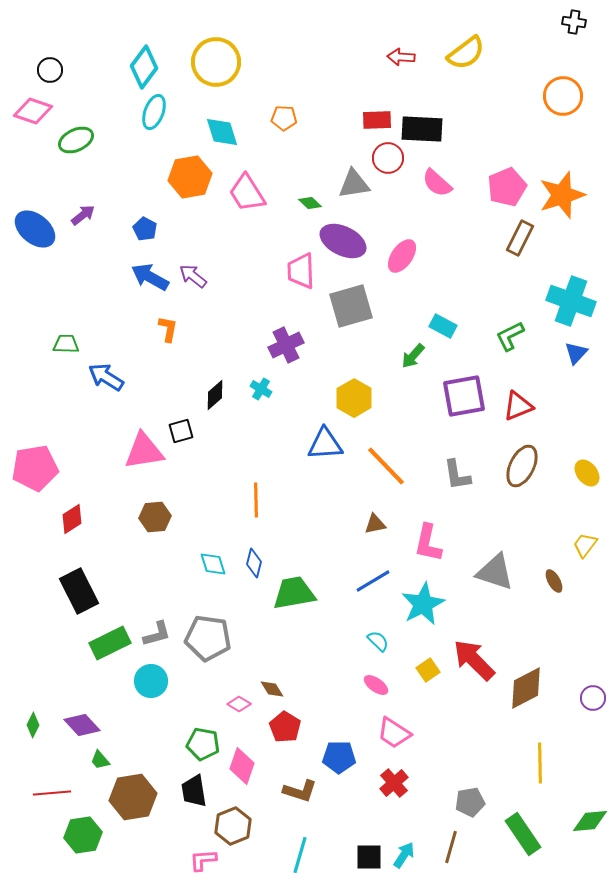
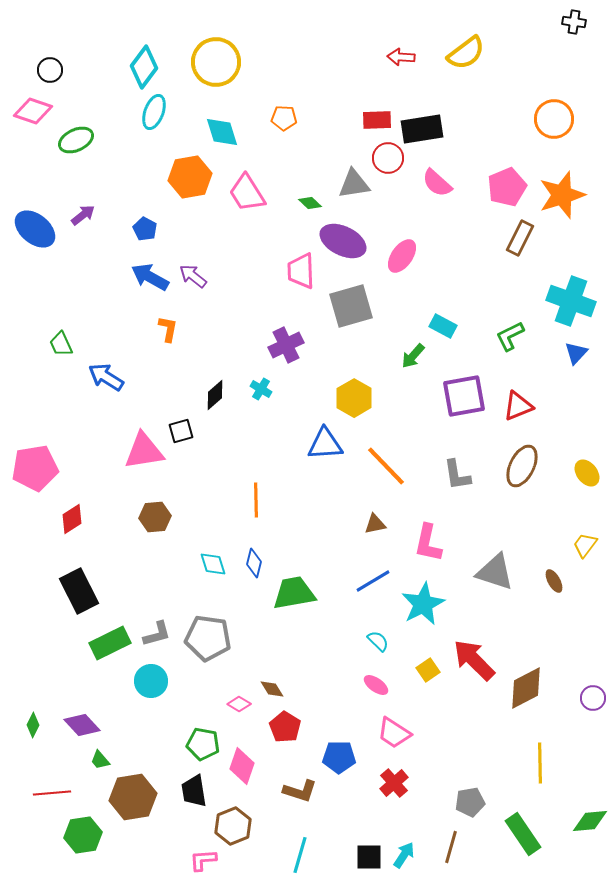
orange circle at (563, 96): moved 9 px left, 23 px down
black rectangle at (422, 129): rotated 12 degrees counterclockwise
green trapezoid at (66, 344): moved 5 px left; rotated 116 degrees counterclockwise
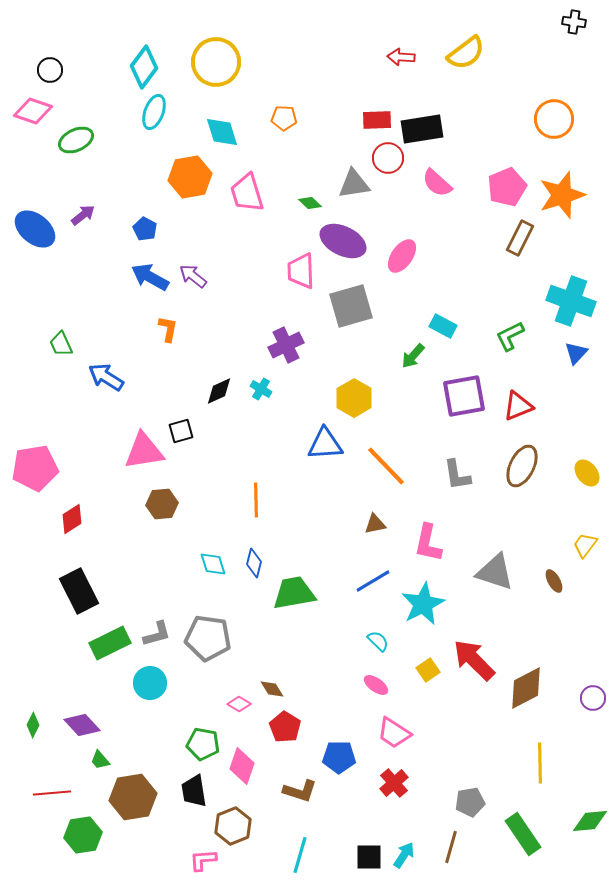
pink trapezoid at (247, 193): rotated 15 degrees clockwise
black diamond at (215, 395): moved 4 px right, 4 px up; rotated 16 degrees clockwise
brown hexagon at (155, 517): moved 7 px right, 13 px up
cyan circle at (151, 681): moved 1 px left, 2 px down
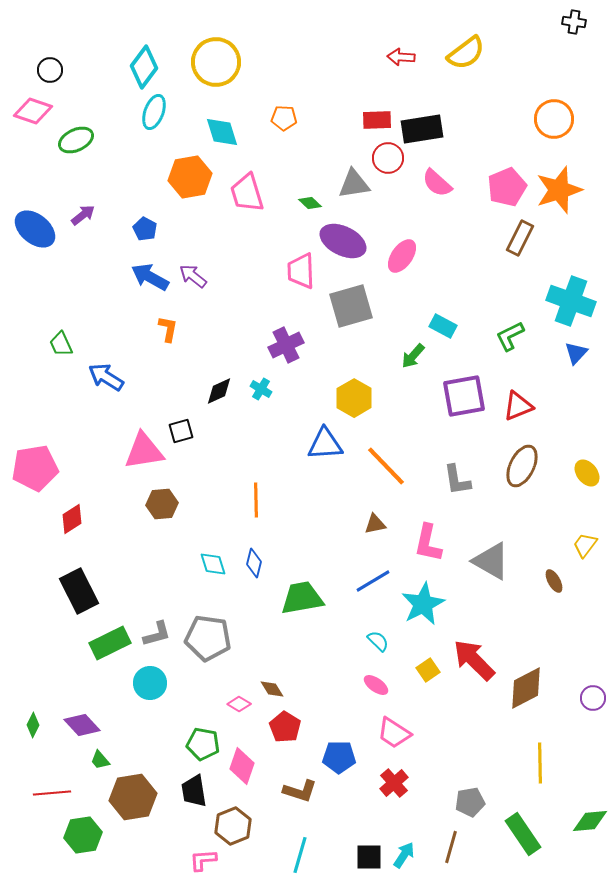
orange star at (562, 195): moved 3 px left, 5 px up
gray L-shape at (457, 475): moved 5 px down
gray triangle at (495, 572): moved 4 px left, 11 px up; rotated 12 degrees clockwise
green trapezoid at (294, 593): moved 8 px right, 5 px down
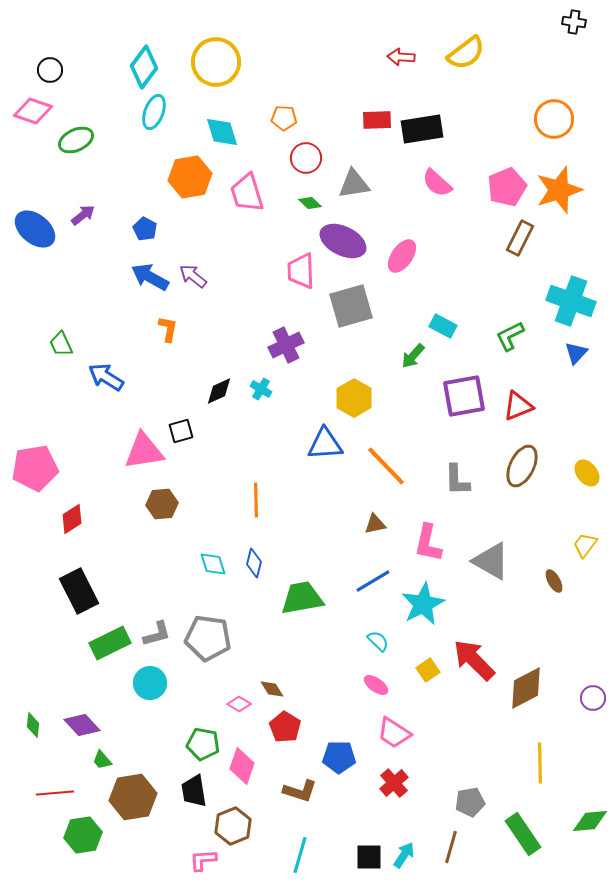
red circle at (388, 158): moved 82 px left
gray L-shape at (457, 480): rotated 8 degrees clockwise
green diamond at (33, 725): rotated 20 degrees counterclockwise
green trapezoid at (100, 760): moved 2 px right
red line at (52, 793): moved 3 px right
